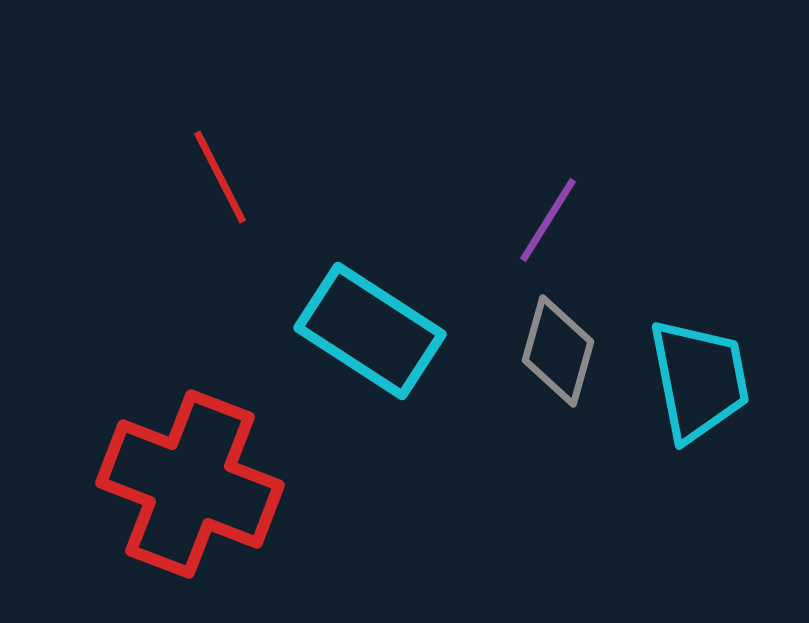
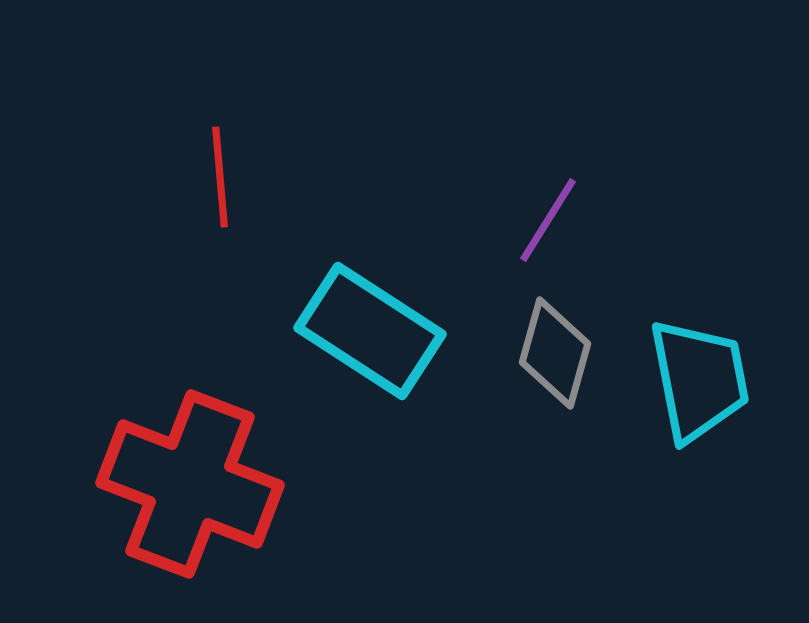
red line: rotated 22 degrees clockwise
gray diamond: moved 3 px left, 2 px down
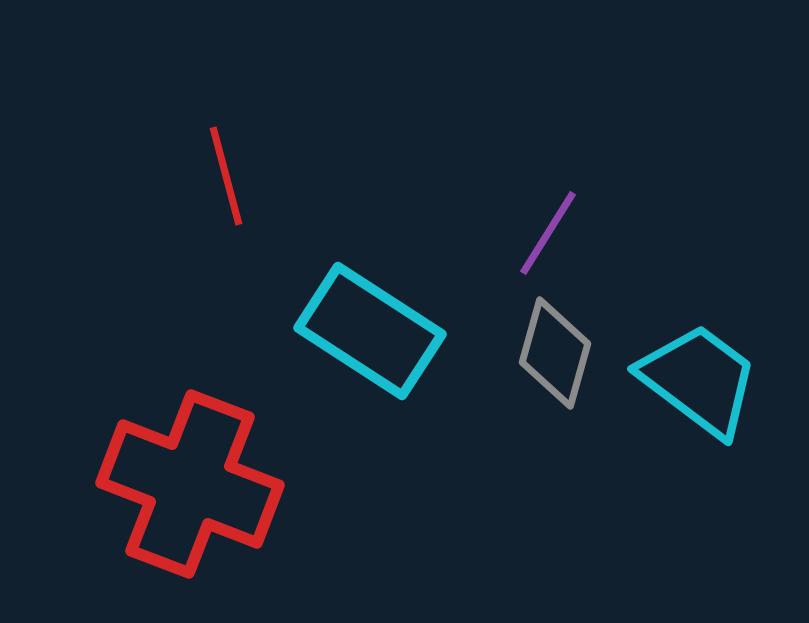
red line: moved 6 px right, 1 px up; rotated 10 degrees counterclockwise
purple line: moved 13 px down
cyan trapezoid: rotated 42 degrees counterclockwise
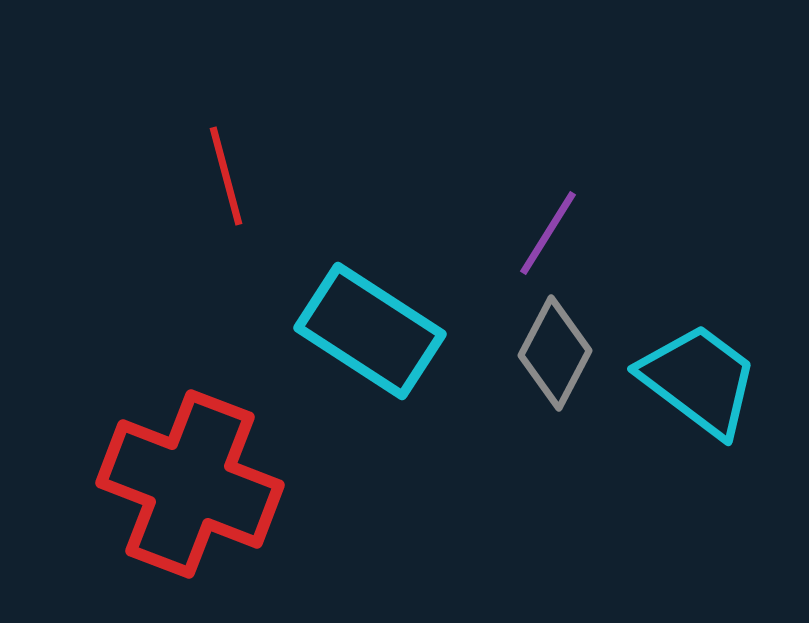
gray diamond: rotated 12 degrees clockwise
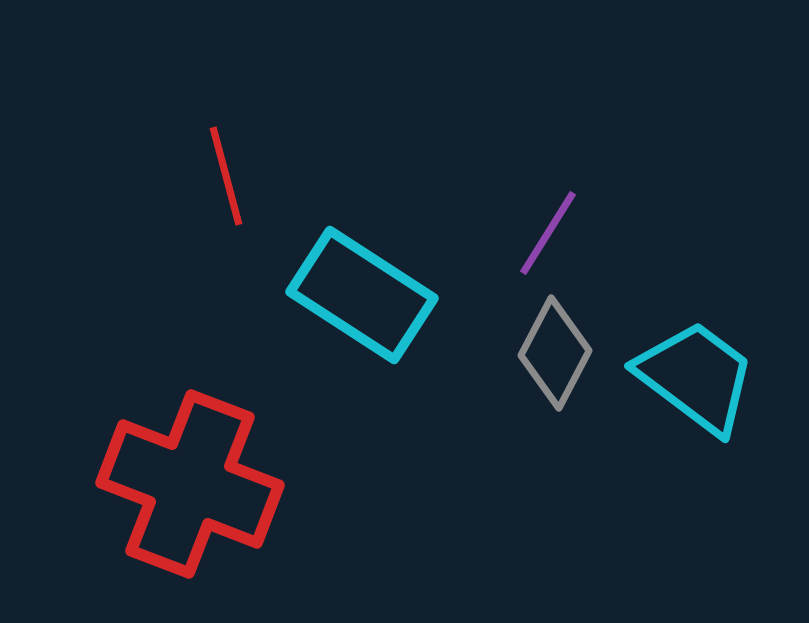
cyan rectangle: moved 8 px left, 36 px up
cyan trapezoid: moved 3 px left, 3 px up
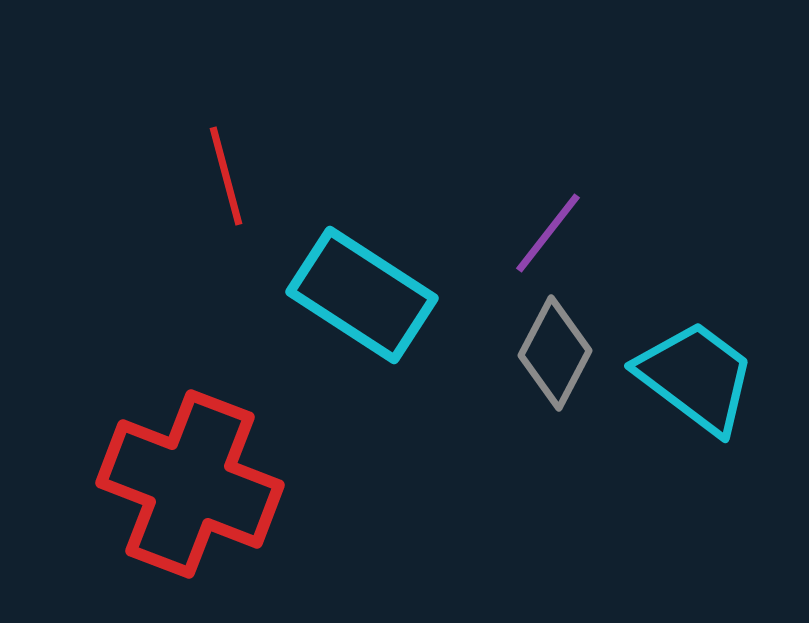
purple line: rotated 6 degrees clockwise
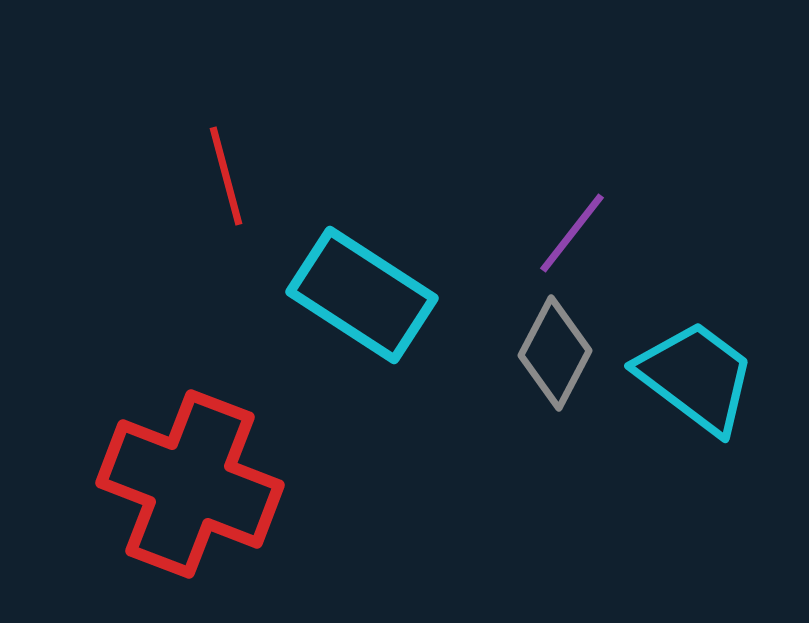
purple line: moved 24 px right
